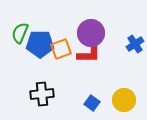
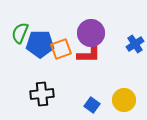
blue square: moved 2 px down
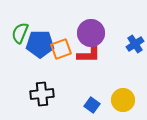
yellow circle: moved 1 px left
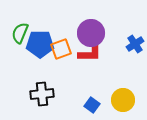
red L-shape: moved 1 px right, 1 px up
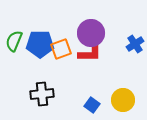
green semicircle: moved 6 px left, 8 px down
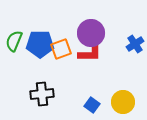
yellow circle: moved 2 px down
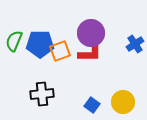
orange square: moved 1 px left, 2 px down
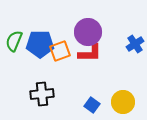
purple circle: moved 3 px left, 1 px up
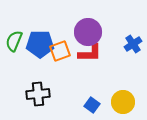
blue cross: moved 2 px left
black cross: moved 4 px left
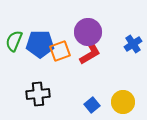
red L-shape: rotated 30 degrees counterclockwise
blue square: rotated 14 degrees clockwise
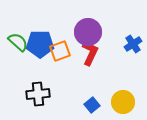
green semicircle: moved 4 px right, 1 px down; rotated 110 degrees clockwise
red L-shape: rotated 35 degrees counterclockwise
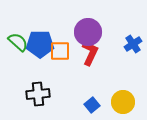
orange square: rotated 20 degrees clockwise
